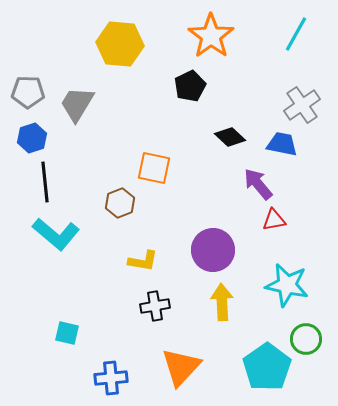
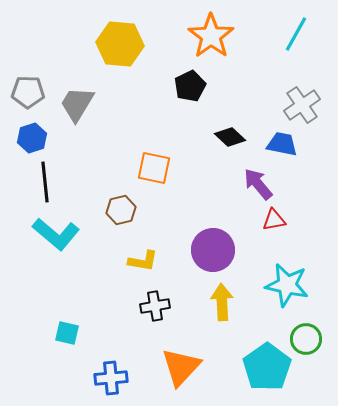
brown hexagon: moved 1 px right, 7 px down; rotated 8 degrees clockwise
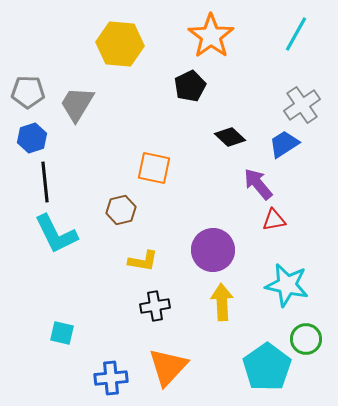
blue trapezoid: moved 2 px right; rotated 44 degrees counterclockwise
cyan L-shape: rotated 24 degrees clockwise
cyan square: moved 5 px left
orange triangle: moved 13 px left
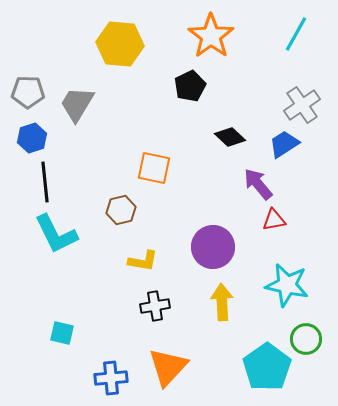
purple circle: moved 3 px up
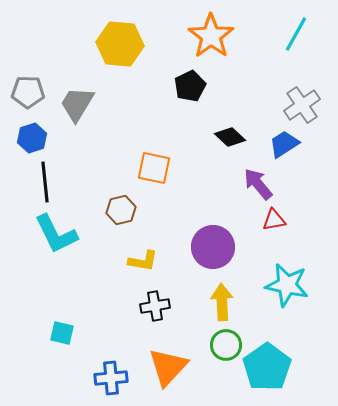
green circle: moved 80 px left, 6 px down
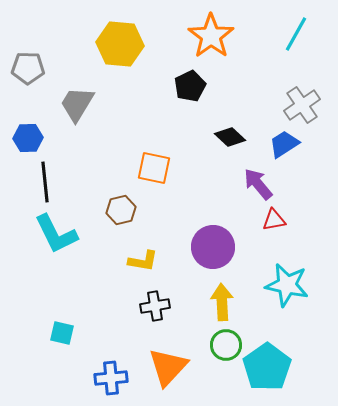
gray pentagon: moved 24 px up
blue hexagon: moved 4 px left; rotated 16 degrees clockwise
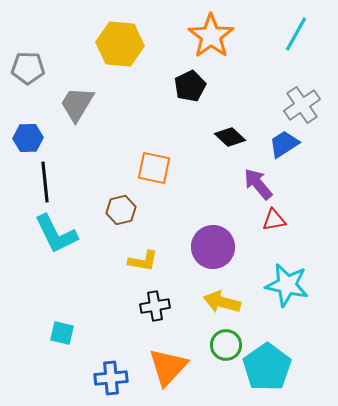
yellow arrow: rotated 72 degrees counterclockwise
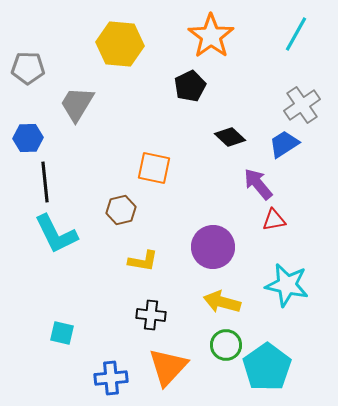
black cross: moved 4 px left, 9 px down; rotated 16 degrees clockwise
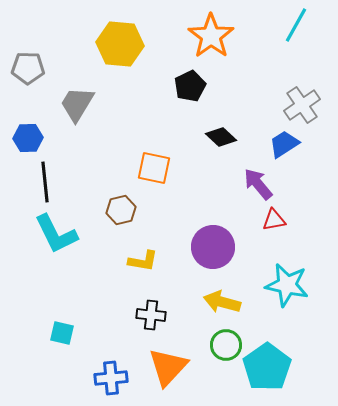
cyan line: moved 9 px up
black diamond: moved 9 px left
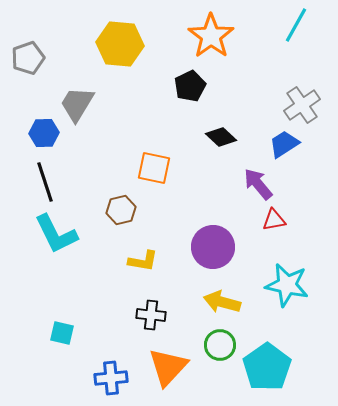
gray pentagon: moved 10 px up; rotated 20 degrees counterclockwise
blue hexagon: moved 16 px right, 5 px up
black line: rotated 12 degrees counterclockwise
green circle: moved 6 px left
